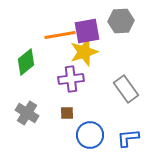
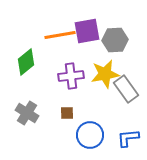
gray hexagon: moved 6 px left, 19 px down
yellow star: moved 21 px right, 22 px down; rotated 8 degrees clockwise
purple cross: moved 3 px up
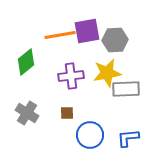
yellow star: moved 2 px right, 1 px up
gray rectangle: rotated 56 degrees counterclockwise
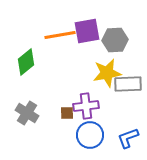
purple cross: moved 15 px right, 30 px down
gray rectangle: moved 2 px right, 5 px up
blue L-shape: rotated 15 degrees counterclockwise
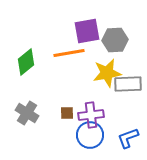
orange line: moved 9 px right, 18 px down
purple cross: moved 5 px right, 9 px down
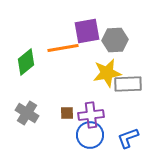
orange line: moved 6 px left, 5 px up
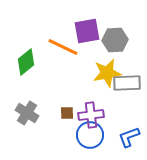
orange line: moved 1 px up; rotated 36 degrees clockwise
gray rectangle: moved 1 px left, 1 px up
blue L-shape: moved 1 px right, 1 px up
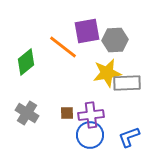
orange line: rotated 12 degrees clockwise
